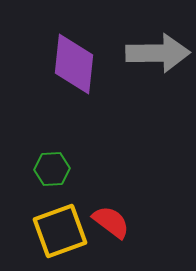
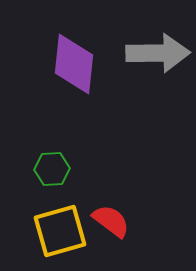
red semicircle: moved 1 px up
yellow square: rotated 4 degrees clockwise
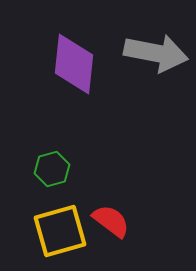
gray arrow: moved 2 px left; rotated 12 degrees clockwise
green hexagon: rotated 12 degrees counterclockwise
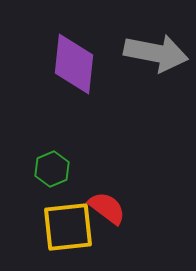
green hexagon: rotated 8 degrees counterclockwise
red semicircle: moved 4 px left, 13 px up
yellow square: moved 8 px right, 4 px up; rotated 10 degrees clockwise
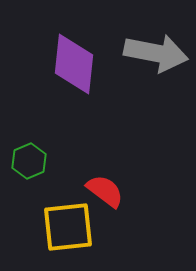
green hexagon: moved 23 px left, 8 px up
red semicircle: moved 2 px left, 17 px up
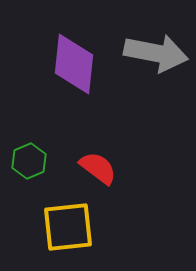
red semicircle: moved 7 px left, 23 px up
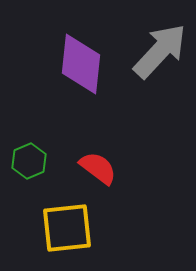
gray arrow: moved 4 px right, 2 px up; rotated 58 degrees counterclockwise
purple diamond: moved 7 px right
yellow square: moved 1 px left, 1 px down
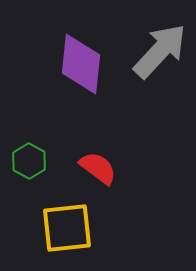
green hexagon: rotated 8 degrees counterclockwise
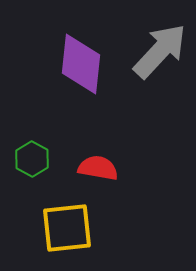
green hexagon: moved 3 px right, 2 px up
red semicircle: rotated 27 degrees counterclockwise
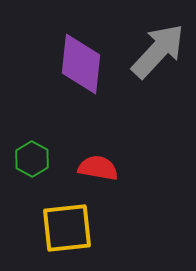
gray arrow: moved 2 px left
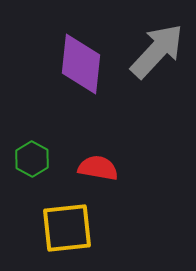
gray arrow: moved 1 px left
